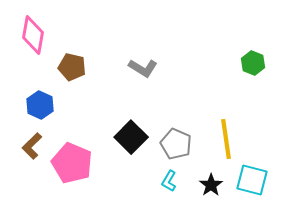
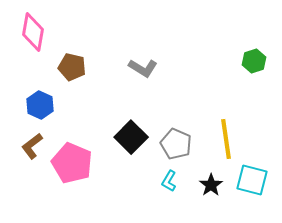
pink diamond: moved 3 px up
green hexagon: moved 1 px right, 2 px up; rotated 20 degrees clockwise
brown L-shape: rotated 8 degrees clockwise
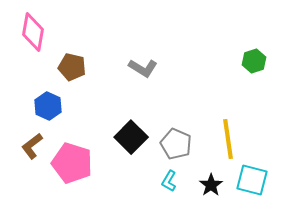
blue hexagon: moved 8 px right, 1 px down
yellow line: moved 2 px right
pink pentagon: rotated 6 degrees counterclockwise
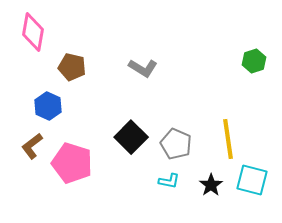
cyan L-shape: rotated 110 degrees counterclockwise
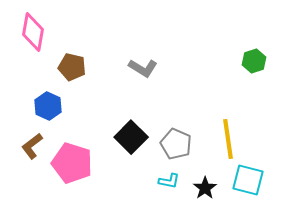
cyan square: moved 4 px left
black star: moved 6 px left, 3 px down
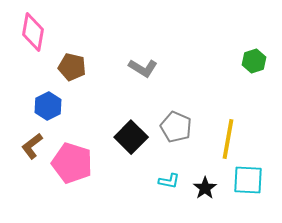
blue hexagon: rotated 8 degrees clockwise
yellow line: rotated 18 degrees clockwise
gray pentagon: moved 17 px up
cyan square: rotated 12 degrees counterclockwise
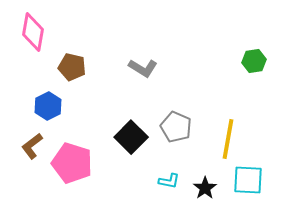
green hexagon: rotated 10 degrees clockwise
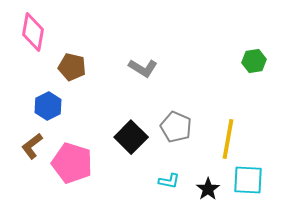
black star: moved 3 px right, 1 px down
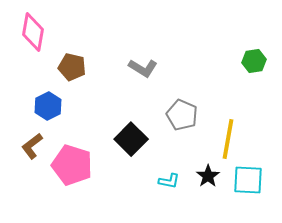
gray pentagon: moved 6 px right, 12 px up
black square: moved 2 px down
pink pentagon: moved 2 px down
black star: moved 13 px up
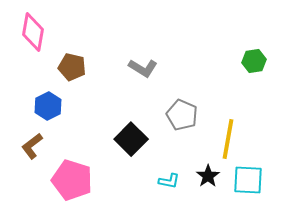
pink pentagon: moved 15 px down
